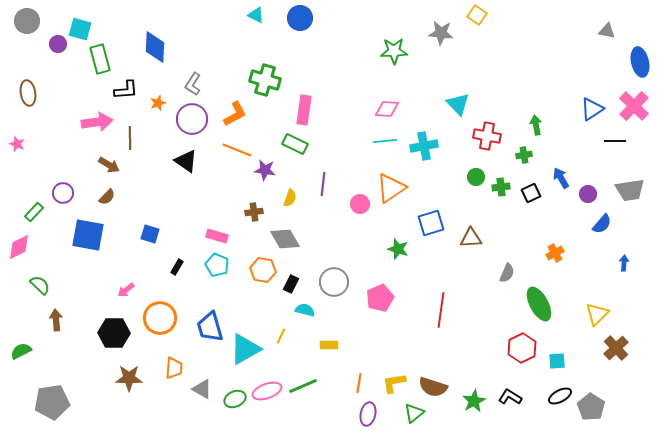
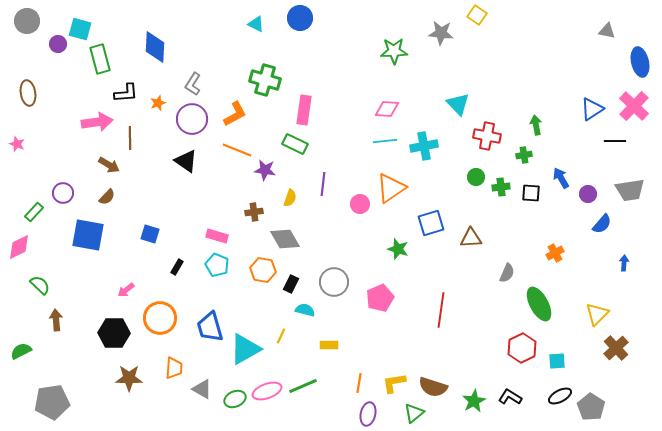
cyan triangle at (256, 15): moved 9 px down
black L-shape at (126, 90): moved 3 px down
black square at (531, 193): rotated 30 degrees clockwise
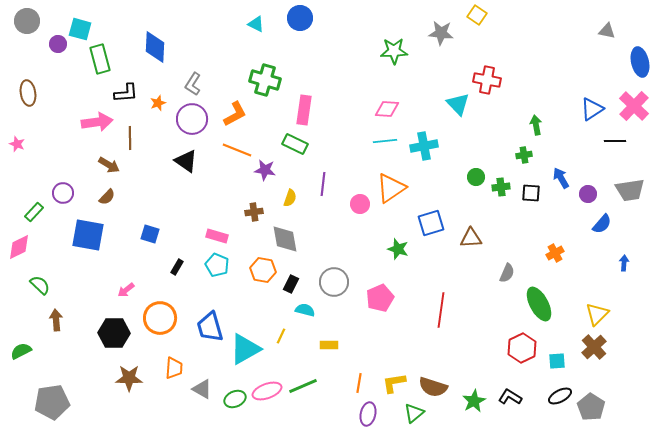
red cross at (487, 136): moved 56 px up
gray diamond at (285, 239): rotated 20 degrees clockwise
brown cross at (616, 348): moved 22 px left, 1 px up
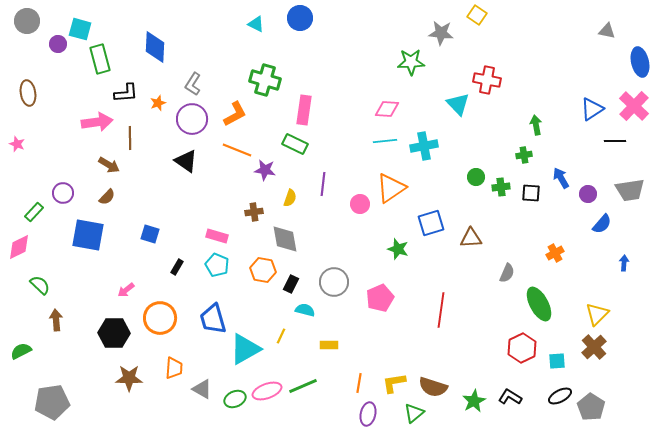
green star at (394, 51): moved 17 px right, 11 px down
blue trapezoid at (210, 327): moved 3 px right, 8 px up
